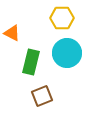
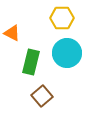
brown square: rotated 20 degrees counterclockwise
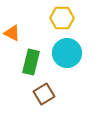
brown square: moved 2 px right, 2 px up; rotated 10 degrees clockwise
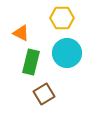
orange triangle: moved 9 px right
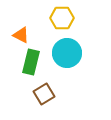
orange triangle: moved 2 px down
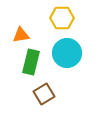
orange triangle: rotated 36 degrees counterclockwise
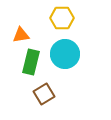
cyan circle: moved 2 px left, 1 px down
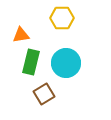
cyan circle: moved 1 px right, 9 px down
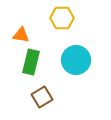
orange triangle: rotated 18 degrees clockwise
cyan circle: moved 10 px right, 3 px up
brown square: moved 2 px left, 3 px down
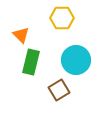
orange triangle: rotated 36 degrees clockwise
brown square: moved 17 px right, 7 px up
